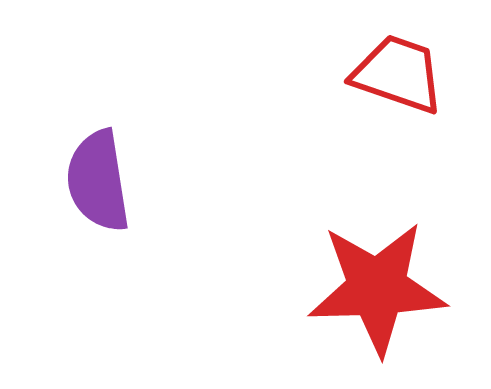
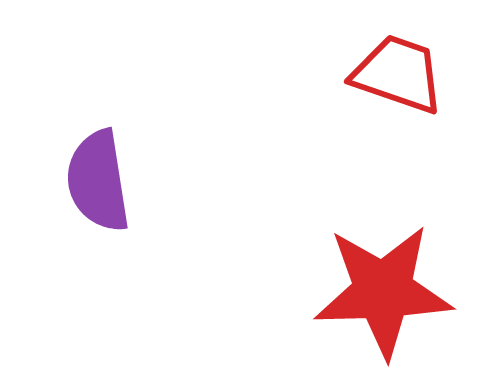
red star: moved 6 px right, 3 px down
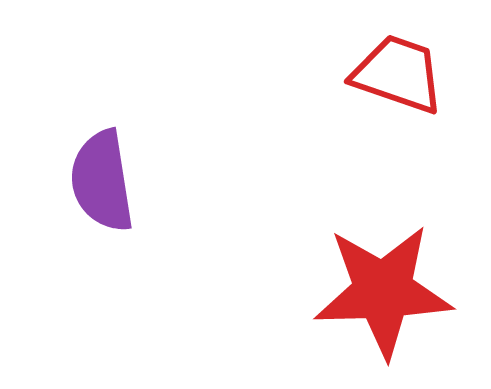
purple semicircle: moved 4 px right
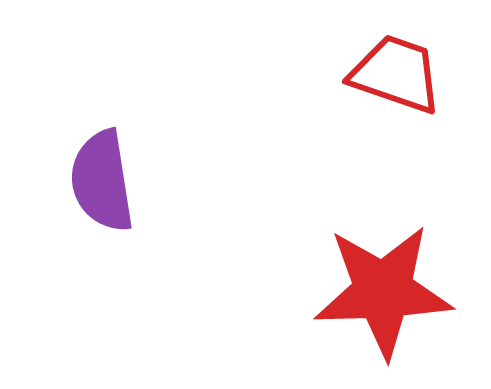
red trapezoid: moved 2 px left
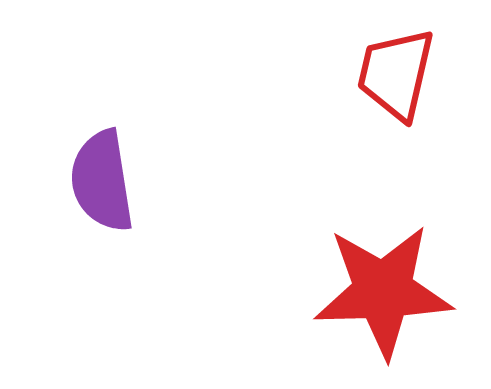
red trapezoid: rotated 96 degrees counterclockwise
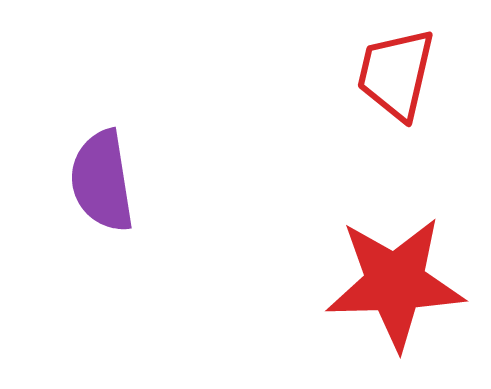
red star: moved 12 px right, 8 px up
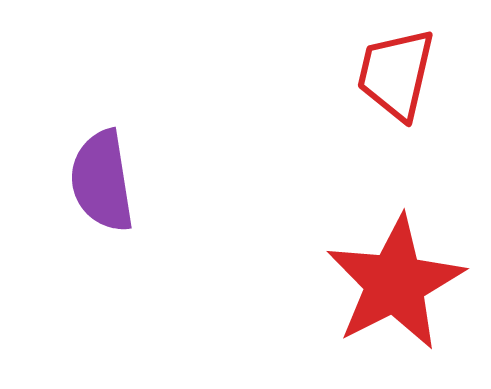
red star: rotated 25 degrees counterclockwise
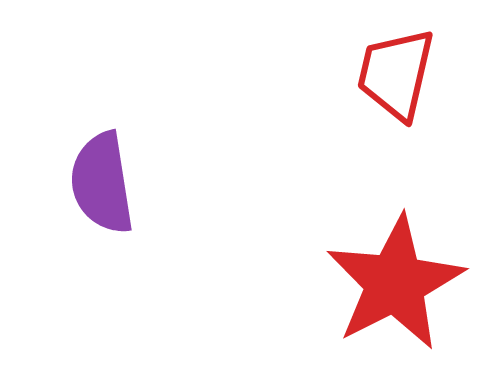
purple semicircle: moved 2 px down
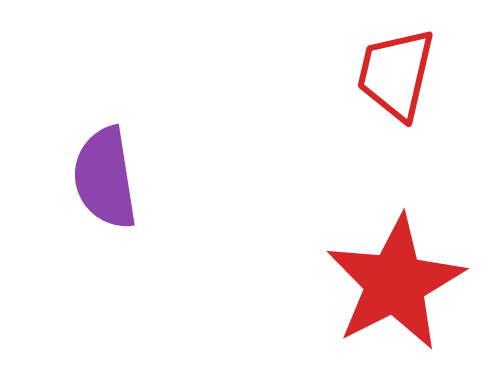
purple semicircle: moved 3 px right, 5 px up
